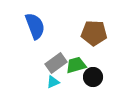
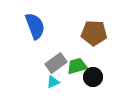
green trapezoid: moved 1 px right, 1 px down
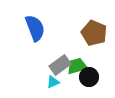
blue semicircle: moved 2 px down
brown pentagon: rotated 20 degrees clockwise
gray rectangle: moved 4 px right, 2 px down
black circle: moved 4 px left
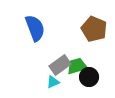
brown pentagon: moved 4 px up
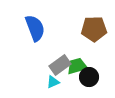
brown pentagon: rotated 25 degrees counterclockwise
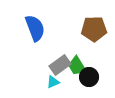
green trapezoid: rotated 105 degrees counterclockwise
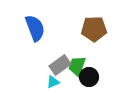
green trapezoid: rotated 50 degrees clockwise
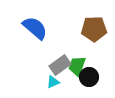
blue semicircle: rotated 28 degrees counterclockwise
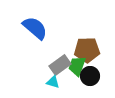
brown pentagon: moved 7 px left, 21 px down
black circle: moved 1 px right, 1 px up
cyan triangle: rotated 40 degrees clockwise
